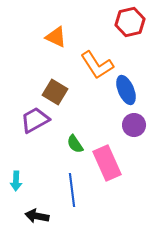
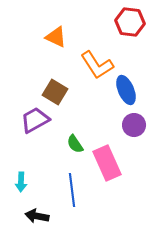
red hexagon: rotated 20 degrees clockwise
cyan arrow: moved 5 px right, 1 px down
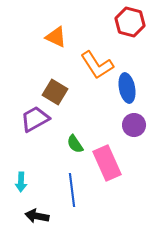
red hexagon: rotated 8 degrees clockwise
blue ellipse: moved 1 px right, 2 px up; rotated 12 degrees clockwise
purple trapezoid: moved 1 px up
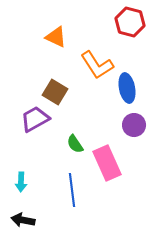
black arrow: moved 14 px left, 4 px down
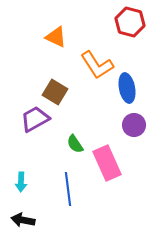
blue line: moved 4 px left, 1 px up
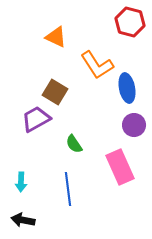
purple trapezoid: moved 1 px right
green semicircle: moved 1 px left
pink rectangle: moved 13 px right, 4 px down
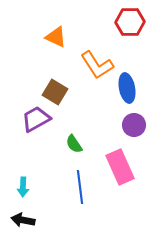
red hexagon: rotated 16 degrees counterclockwise
cyan arrow: moved 2 px right, 5 px down
blue line: moved 12 px right, 2 px up
